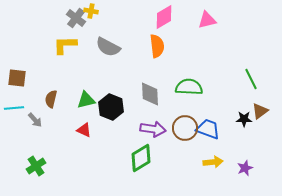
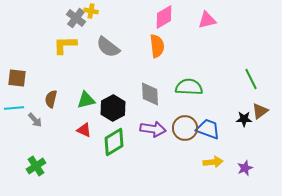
gray semicircle: rotated 10 degrees clockwise
black hexagon: moved 2 px right, 1 px down; rotated 10 degrees clockwise
green diamond: moved 27 px left, 16 px up
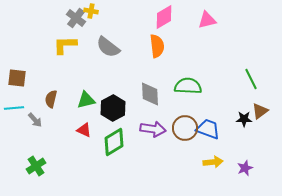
green semicircle: moved 1 px left, 1 px up
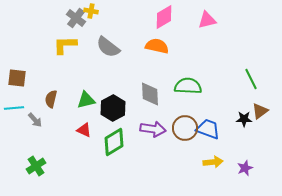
orange semicircle: rotated 70 degrees counterclockwise
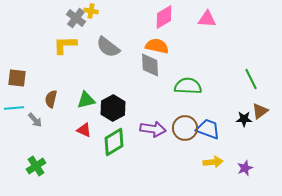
pink triangle: moved 1 px up; rotated 18 degrees clockwise
gray diamond: moved 29 px up
